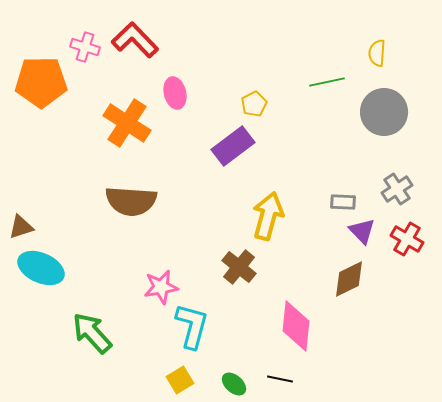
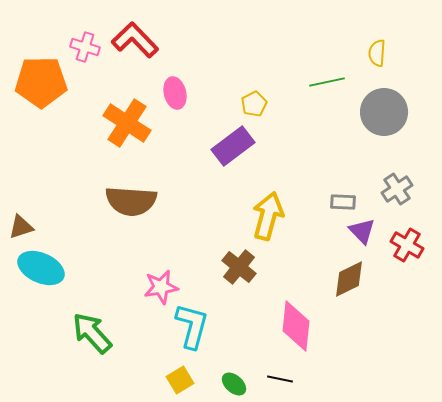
red cross: moved 6 px down
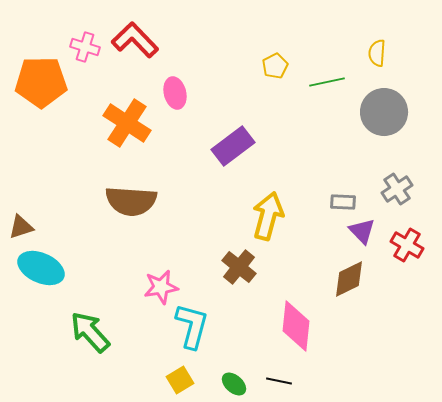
yellow pentagon: moved 21 px right, 38 px up
green arrow: moved 2 px left, 1 px up
black line: moved 1 px left, 2 px down
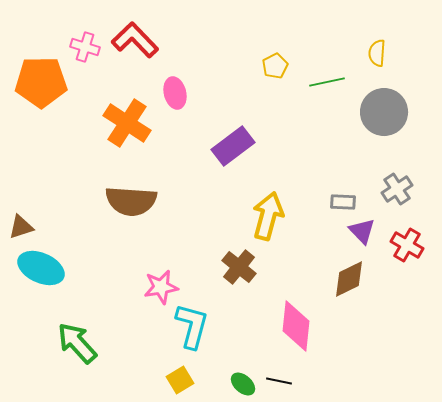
green arrow: moved 13 px left, 11 px down
green ellipse: moved 9 px right
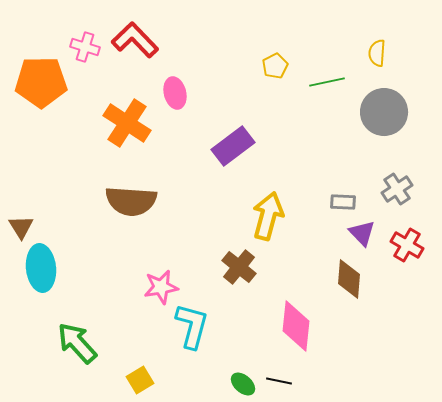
brown triangle: rotated 44 degrees counterclockwise
purple triangle: moved 2 px down
cyan ellipse: rotated 60 degrees clockwise
brown diamond: rotated 60 degrees counterclockwise
yellow square: moved 40 px left
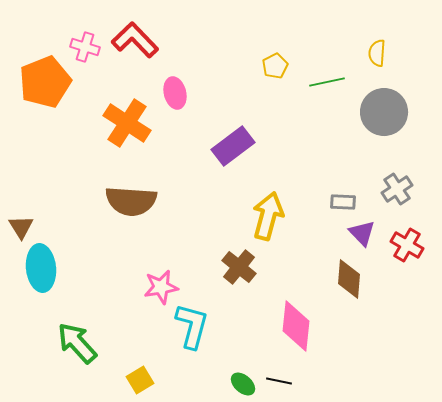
orange pentagon: moved 4 px right; rotated 21 degrees counterclockwise
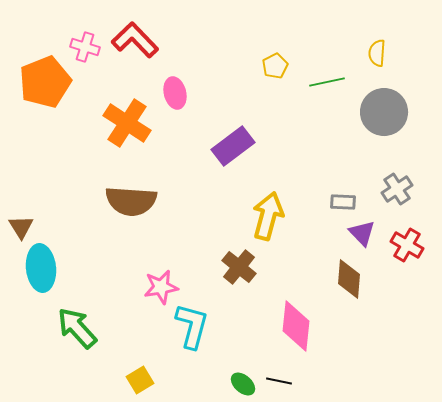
green arrow: moved 15 px up
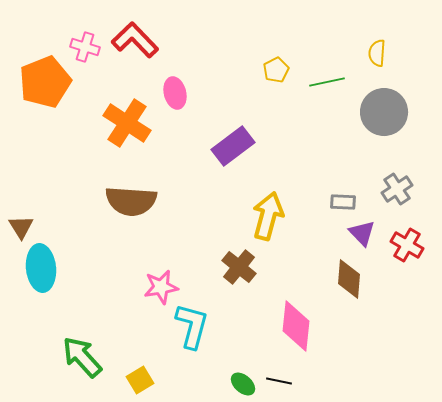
yellow pentagon: moved 1 px right, 4 px down
green arrow: moved 5 px right, 29 px down
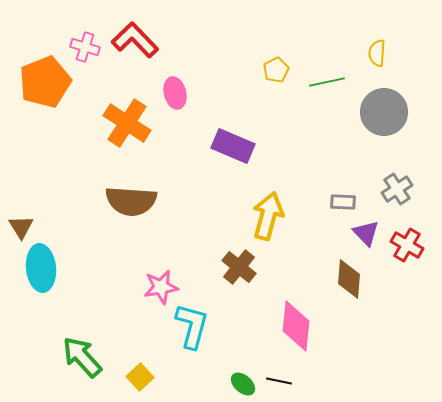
purple rectangle: rotated 60 degrees clockwise
purple triangle: moved 4 px right
yellow square: moved 3 px up; rotated 12 degrees counterclockwise
